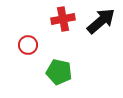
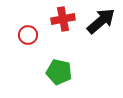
red circle: moved 10 px up
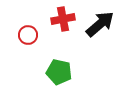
black arrow: moved 1 px left, 3 px down
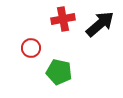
red circle: moved 3 px right, 13 px down
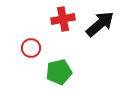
green pentagon: rotated 25 degrees counterclockwise
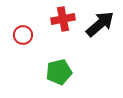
red circle: moved 8 px left, 13 px up
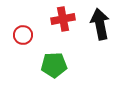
black arrow: rotated 60 degrees counterclockwise
green pentagon: moved 5 px left, 7 px up; rotated 10 degrees clockwise
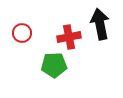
red cross: moved 6 px right, 18 px down
red circle: moved 1 px left, 2 px up
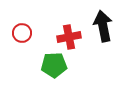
black arrow: moved 3 px right, 2 px down
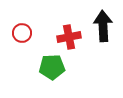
black arrow: rotated 8 degrees clockwise
green pentagon: moved 2 px left, 2 px down
